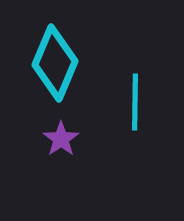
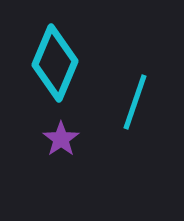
cyan line: rotated 18 degrees clockwise
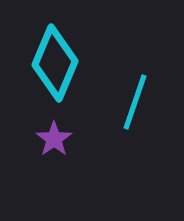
purple star: moved 7 px left
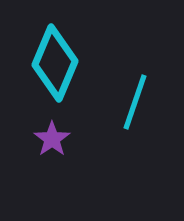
purple star: moved 2 px left
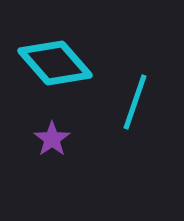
cyan diamond: rotated 64 degrees counterclockwise
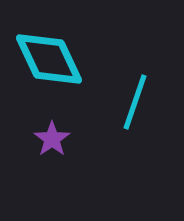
cyan diamond: moved 6 px left, 4 px up; rotated 16 degrees clockwise
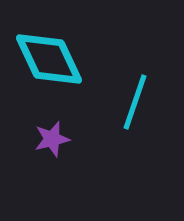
purple star: rotated 21 degrees clockwise
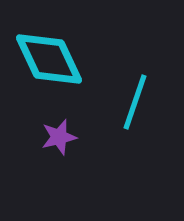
purple star: moved 7 px right, 2 px up
